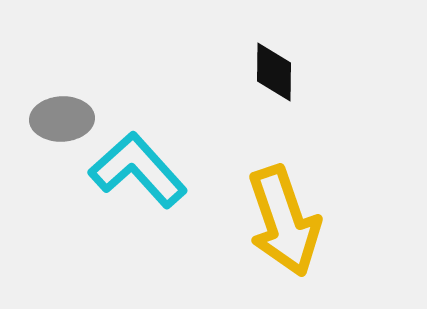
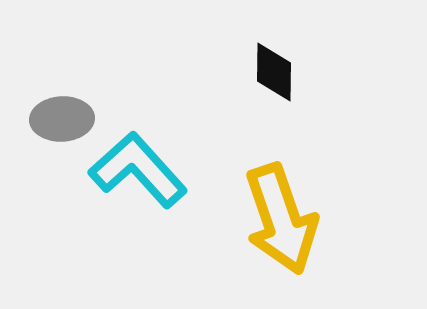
yellow arrow: moved 3 px left, 2 px up
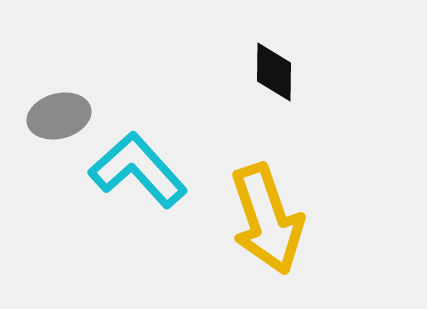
gray ellipse: moved 3 px left, 3 px up; rotated 12 degrees counterclockwise
yellow arrow: moved 14 px left
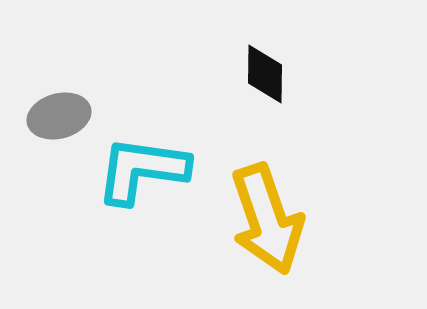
black diamond: moved 9 px left, 2 px down
cyan L-shape: moved 4 px right; rotated 40 degrees counterclockwise
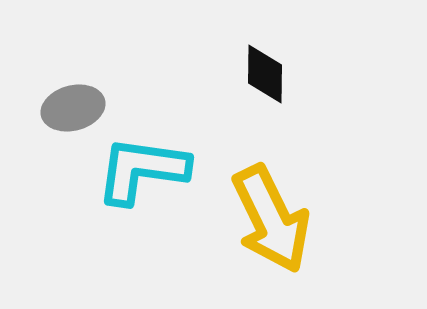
gray ellipse: moved 14 px right, 8 px up
yellow arrow: moved 4 px right; rotated 7 degrees counterclockwise
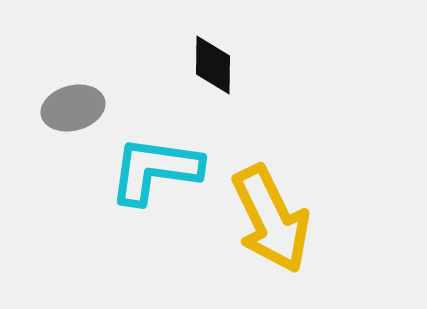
black diamond: moved 52 px left, 9 px up
cyan L-shape: moved 13 px right
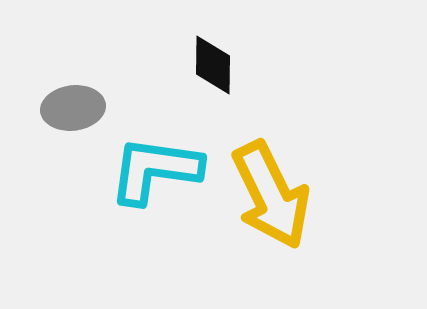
gray ellipse: rotated 8 degrees clockwise
yellow arrow: moved 24 px up
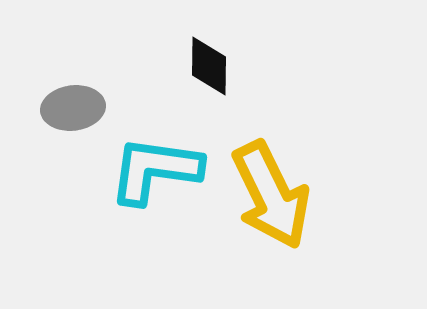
black diamond: moved 4 px left, 1 px down
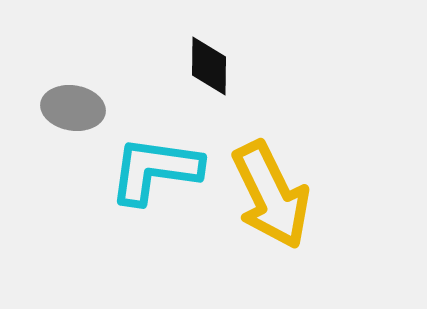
gray ellipse: rotated 16 degrees clockwise
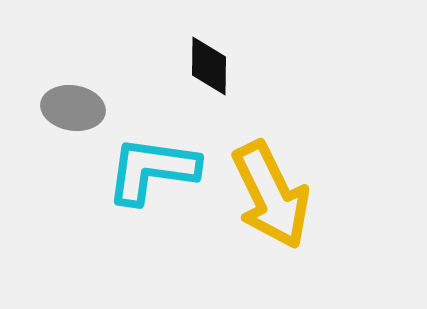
cyan L-shape: moved 3 px left
